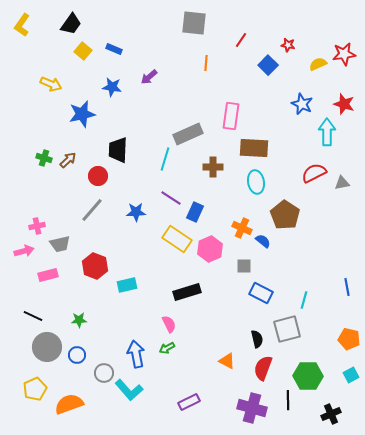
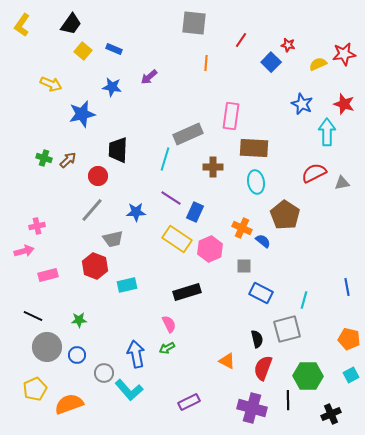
blue square at (268, 65): moved 3 px right, 3 px up
gray trapezoid at (60, 244): moved 53 px right, 5 px up
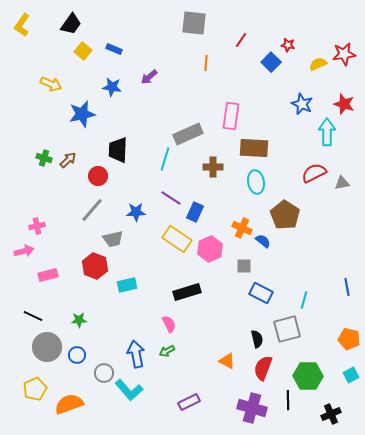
green arrow at (167, 348): moved 3 px down
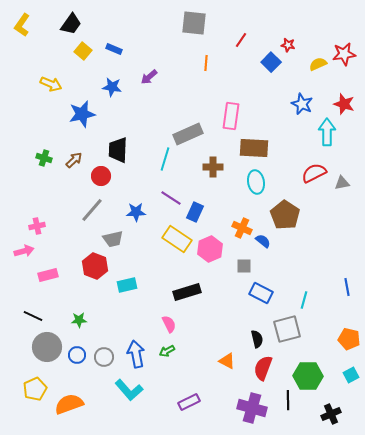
brown arrow at (68, 160): moved 6 px right
red circle at (98, 176): moved 3 px right
gray circle at (104, 373): moved 16 px up
